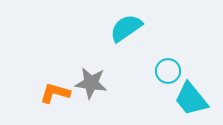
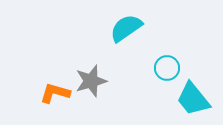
cyan circle: moved 1 px left, 3 px up
gray star: moved 2 px up; rotated 24 degrees counterclockwise
cyan trapezoid: moved 2 px right
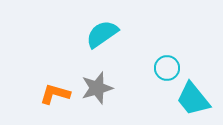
cyan semicircle: moved 24 px left, 6 px down
gray star: moved 6 px right, 7 px down
orange L-shape: moved 1 px down
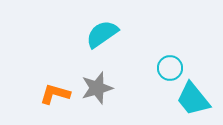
cyan circle: moved 3 px right
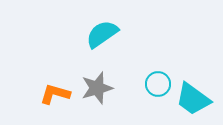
cyan circle: moved 12 px left, 16 px down
cyan trapezoid: rotated 15 degrees counterclockwise
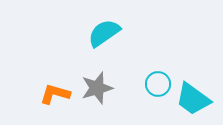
cyan semicircle: moved 2 px right, 1 px up
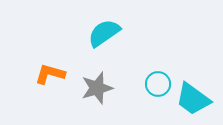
orange L-shape: moved 5 px left, 20 px up
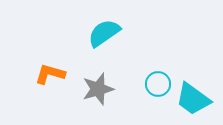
gray star: moved 1 px right, 1 px down
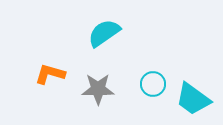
cyan circle: moved 5 px left
gray star: rotated 16 degrees clockwise
